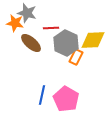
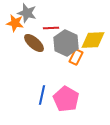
brown ellipse: moved 3 px right
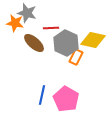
yellow diamond: rotated 15 degrees clockwise
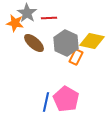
gray star: rotated 18 degrees clockwise
red line: moved 2 px left, 10 px up
yellow diamond: moved 1 px left, 1 px down
blue line: moved 4 px right, 7 px down
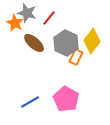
gray star: rotated 18 degrees counterclockwise
red line: rotated 49 degrees counterclockwise
orange star: rotated 18 degrees clockwise
yellow diamond: rotated 65 degrees counterclockwise
blue line: moved 16 px left; rotated 48 degrees clockwise
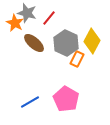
yellow diamond: rotated 10 degrees counterclockwise
orange rectangle: moved 1 px right, 2 px down
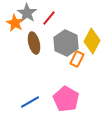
gray star: rotated 18 degrees clockwise
brown ellipse: rotated 35 degrees clockwise
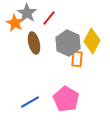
gray hexagon: moved 2 px right
orange rectangle: rotated 21 degrees counterclockwise
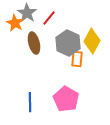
blue line: rotated 60 degrees counterclockwise
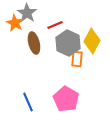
red line: moved 6 px right, 7 px down; rotated 28 degrees clockwise
blue line: moved 2 px left; rotated 24 degrees counterclockwise
